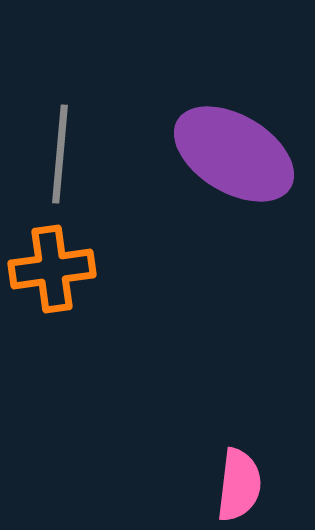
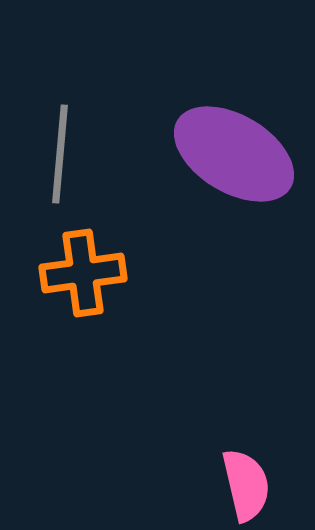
orange cross: moved 31 px right, 4 px down
pink semicircle: moved 7 px right; rotated 20 degrees counterclockwise
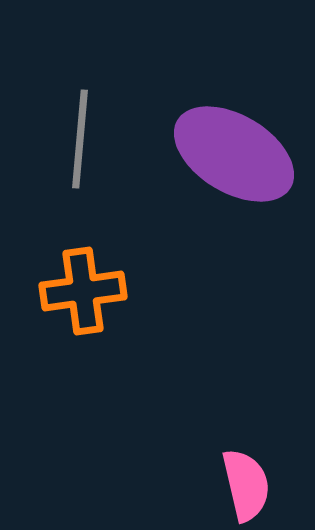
gray line: moved 20 px right, 15 px up
orange cross: moved 18 px down
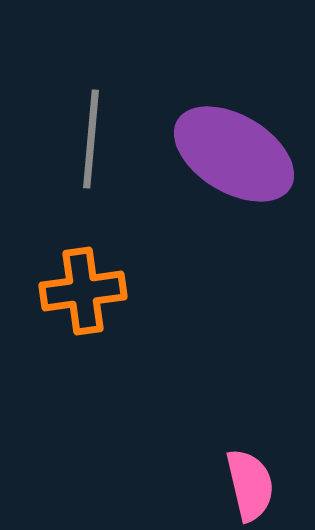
gray line: moved 11 px right
pink semicircle: moved 4 px right
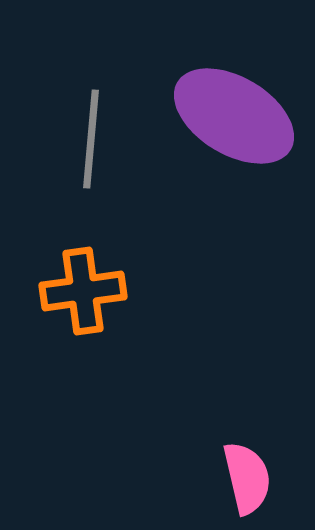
purple ellipse: moved 38 px up
pink semicircle: moved 3 px left, 7 px up
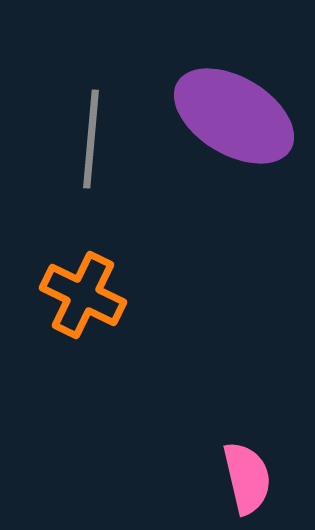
orange cross: moved 4 px down; rotated 34 degrees clockwise
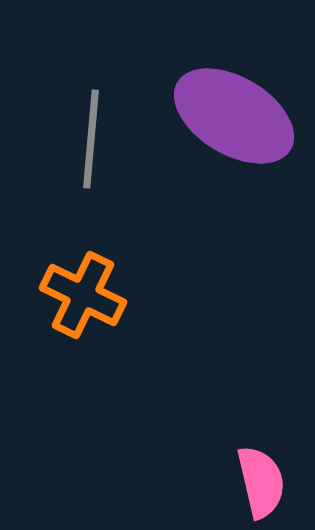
pink semicircle: moved 14 px right, 4 px down
